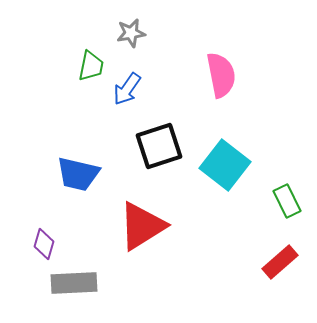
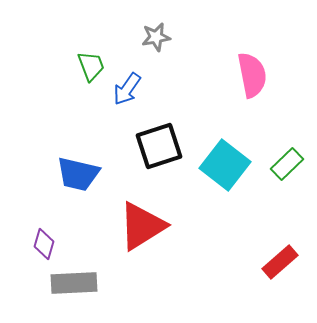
gray star: moved 25 px right, 4 px down
green trapezoid: rotated 32 degrees counterclockwise
pink semicircle: moved 31 px right
green rectangle: moved 37 px up; rotated 72 degrees clockwise
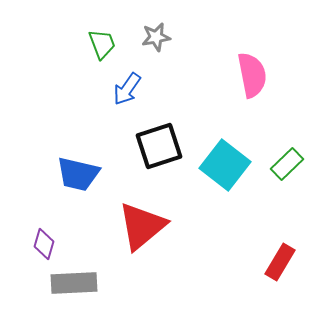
green trapezoid: moved 11 px right, 22 px up
red triangle: rotated 8 degrees counterclockwise
red rectangle: rotated 18 degrees counterclockwise
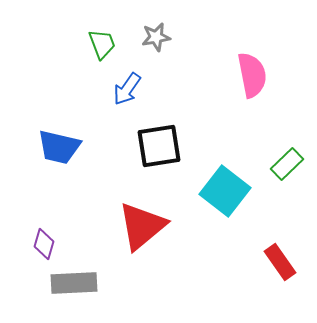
black square: rotated 9 degrees clockwise
cyan square: moved 26 px down
blue trapezoid: moved 19 px left, 27 px up
red rectangle: rotated 66 degrees counterclockwise
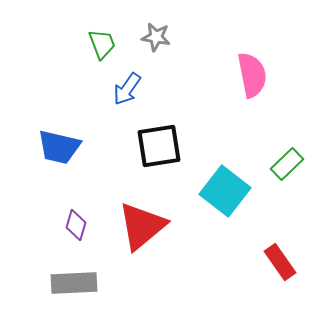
gray star: rotated 20 degrees clockwise
purple diamond: moved 32 px right, 19 px up
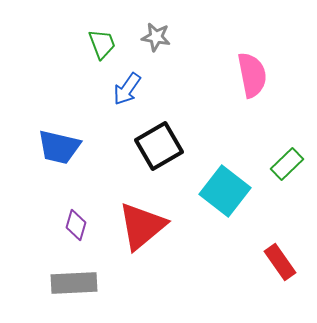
black square: rotated 21 degrees counterclockwise
